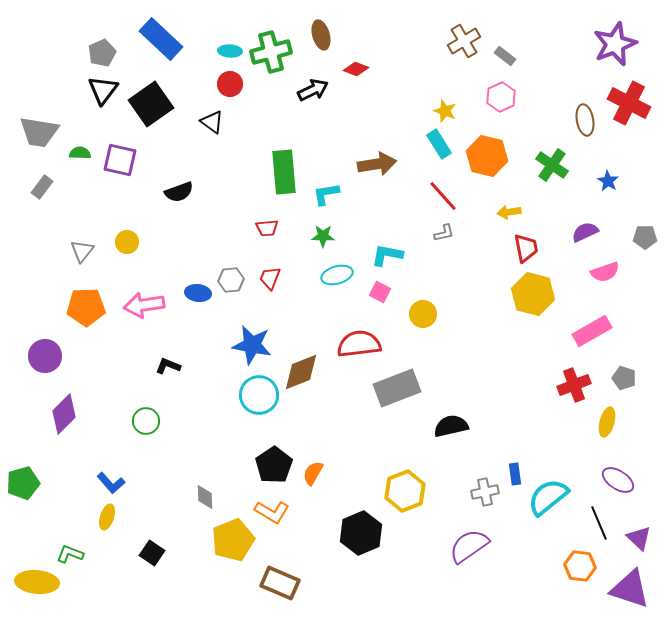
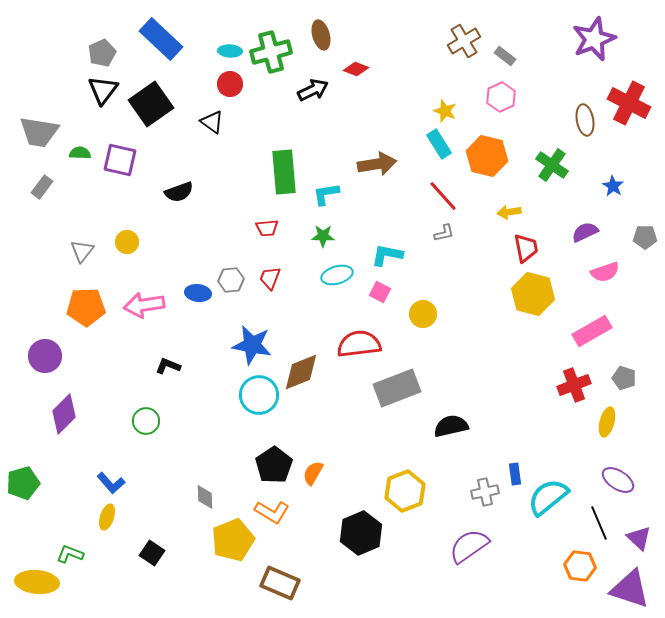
purple star at (615, 44): moved 21 px left, 5 px up
blue star at (608, 181): moved 5 px right, 5 px down
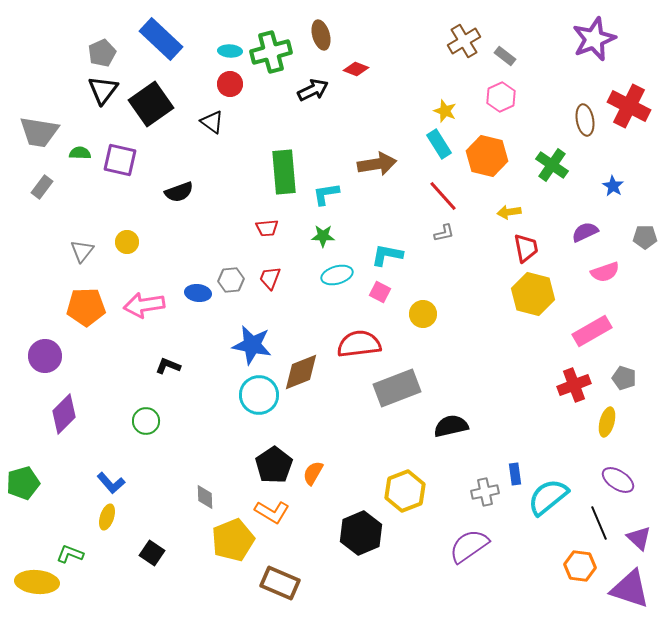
red cross at (629, 103): moved 3 px down
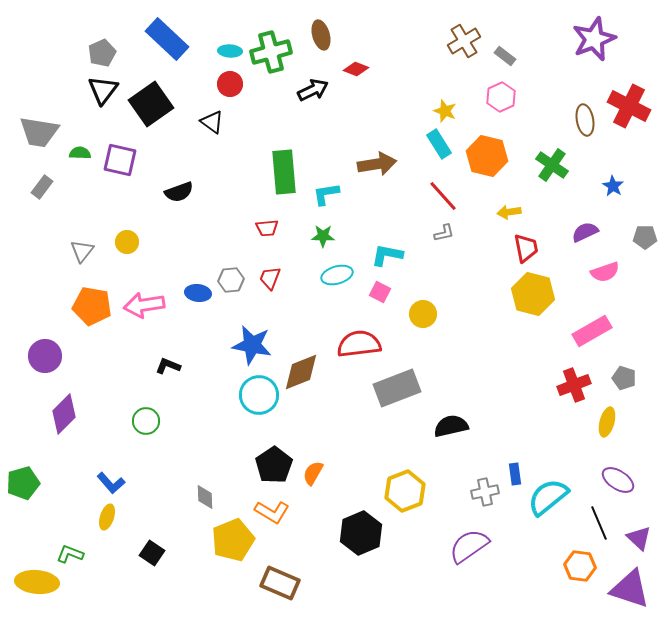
blue rectangle at (161, 39): moved 6 px right
orange pentagon at (86, 307): moved 6 px right, 1 px up; rotated 12 degrees clockwise
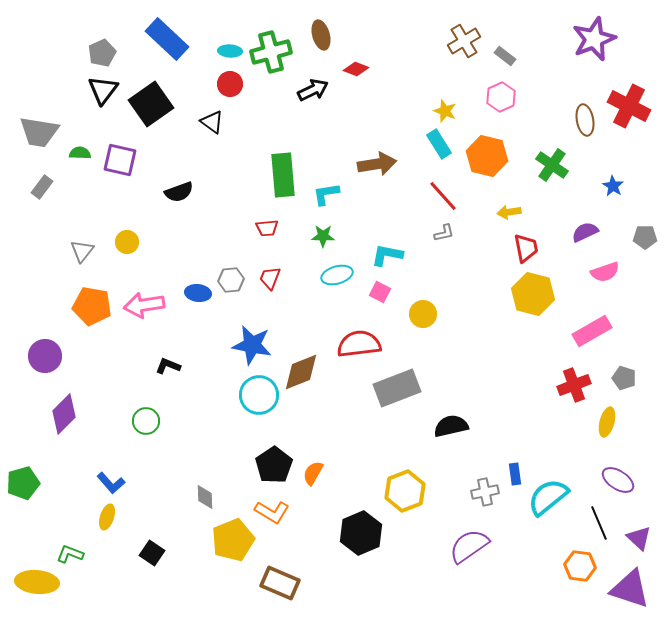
green rectangle at (284, 172): moved 1 px left, 3 px down
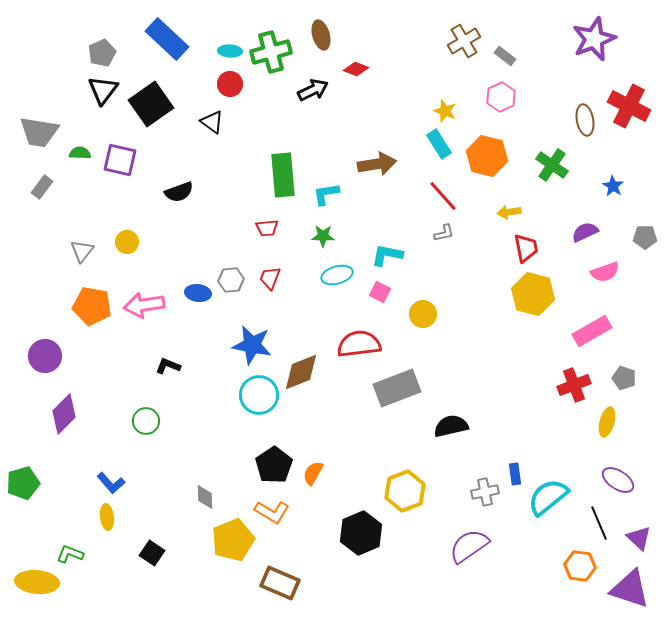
yellow ellipse at (107, 517): rotated 25 degrees counterclockwise
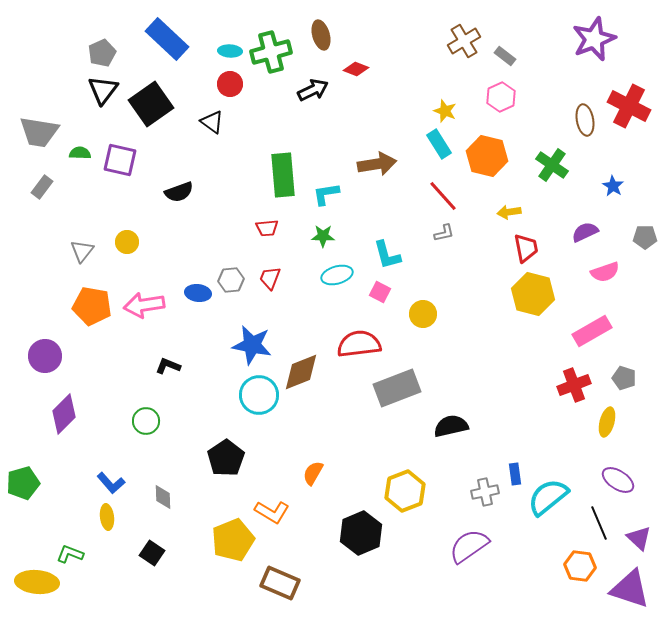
cyan L-shape at (387, 255): rotated 116 degrees counterclockwise
black pentagon at (274, 465): moved 48 px left, 7 px up
gray diamond at (205, 497): moved 42 px left
